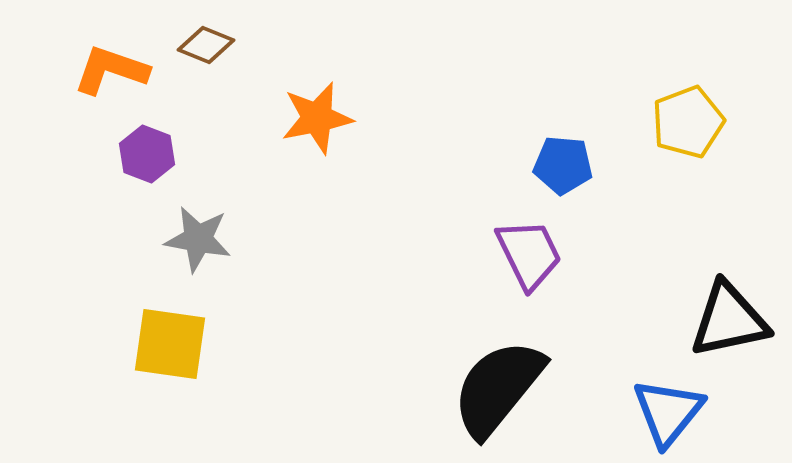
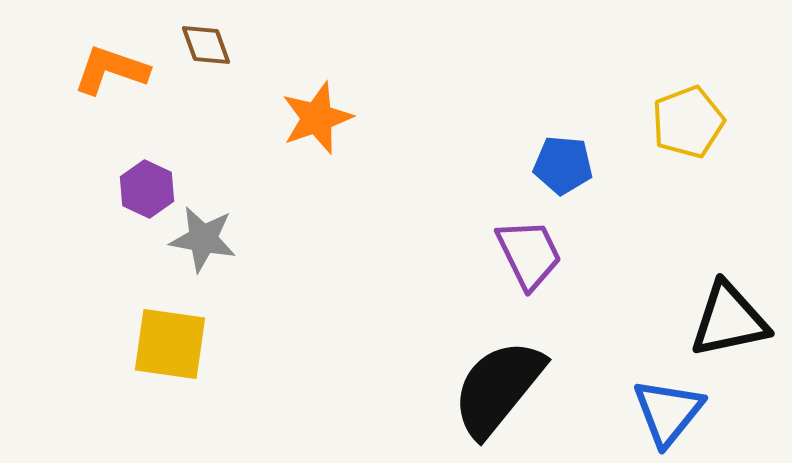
brown diamond: rotated 48 degrees clockwise
orange star: rotated 8 degrees counterclockwise
purple hexagon: moved 35 px down; rotated 4 degrees clockwise
gray star: moved 5 px right
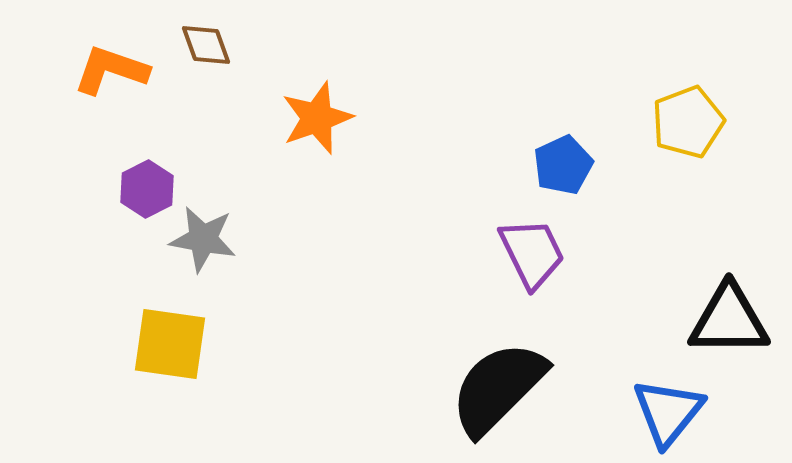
blue pentagon: rotated 30 degrees counterclockwise
purple hexagon: rotated 8 degrees clockwise
purple trapezoid: moved 3 px right, 1 px up
black triangle: rotated 12 degrees clockwise
black semicircle: rotated 6 degrees clockwise
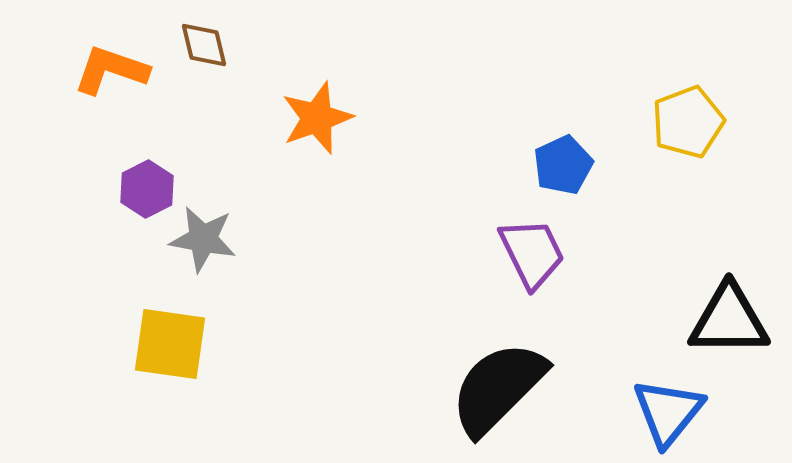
brown diamond: moved 2 px left; rotated 6 degrees clockwise
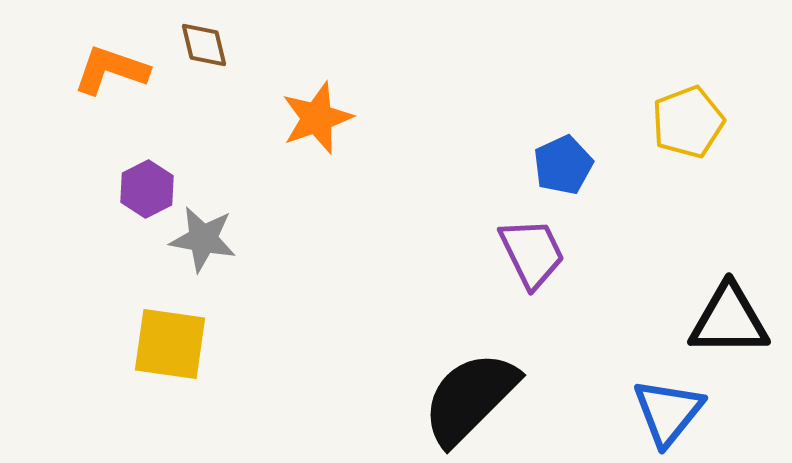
black semicircle: moved 28 px left, 10 px down
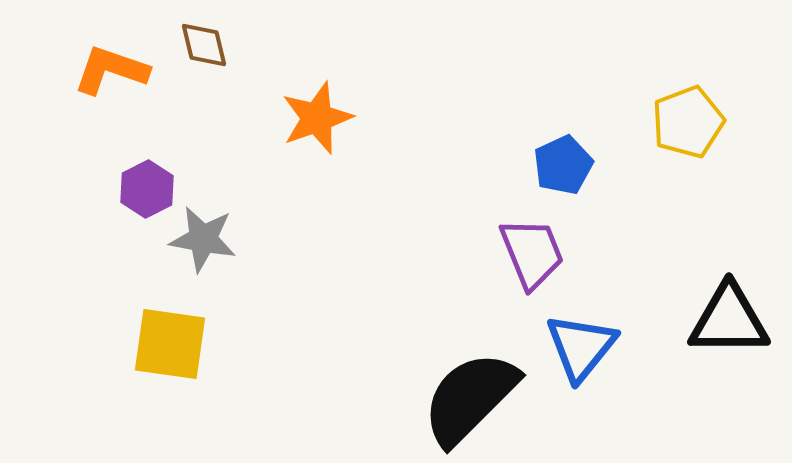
purple trapezoid: rotated 4 degrees clockwise
blue triangle: moved 87 px left, 65 px up
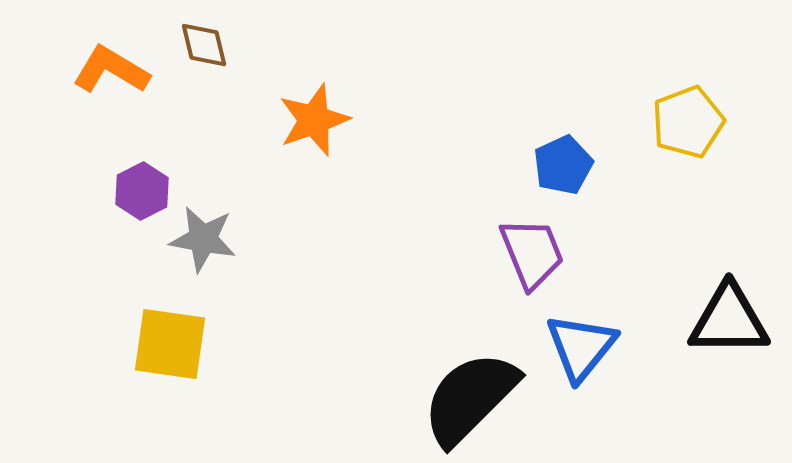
orange L-shape: rotated 12 degrees clockwise
orange star: moved 3 px left, 2 px down
purple hexagon: moved 5 px left, 2 px down
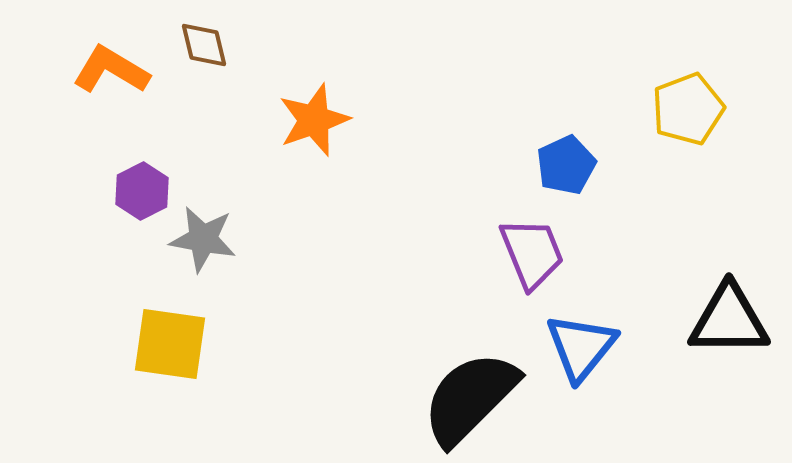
yellow pentagon: moved 13 px up
blue pentagon: moved 3 px right
